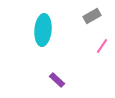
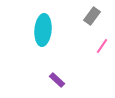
gray rectangle: rotated 24 degrees counterclockwise
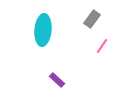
gray rectangle: moved 3 px down
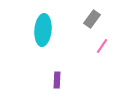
purple rectangle: rotated 49 degrees clockwise
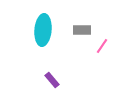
gray rectangle: moved 10 px left, 11 px down; rotated 54 degrees clockwise
purple rectangle: moved 5 px left; rotated 42 degrees counterclockwise
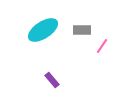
cyan ellipse: rotated 52 degrees clockwise
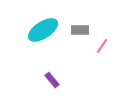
gray rectangle: moved 2 px left
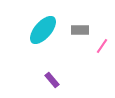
cyan ellipse: rotated 16 degrees counterclockwise
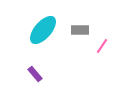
purple rectangle: moved 17 px left, 6 px up
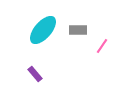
gray rectangle: moved 2 px left
